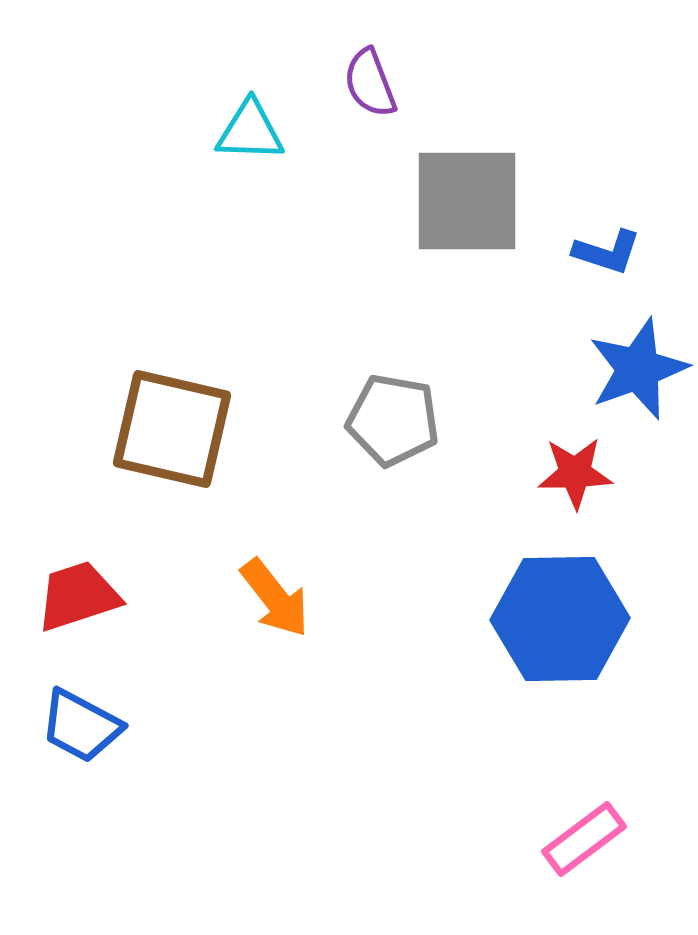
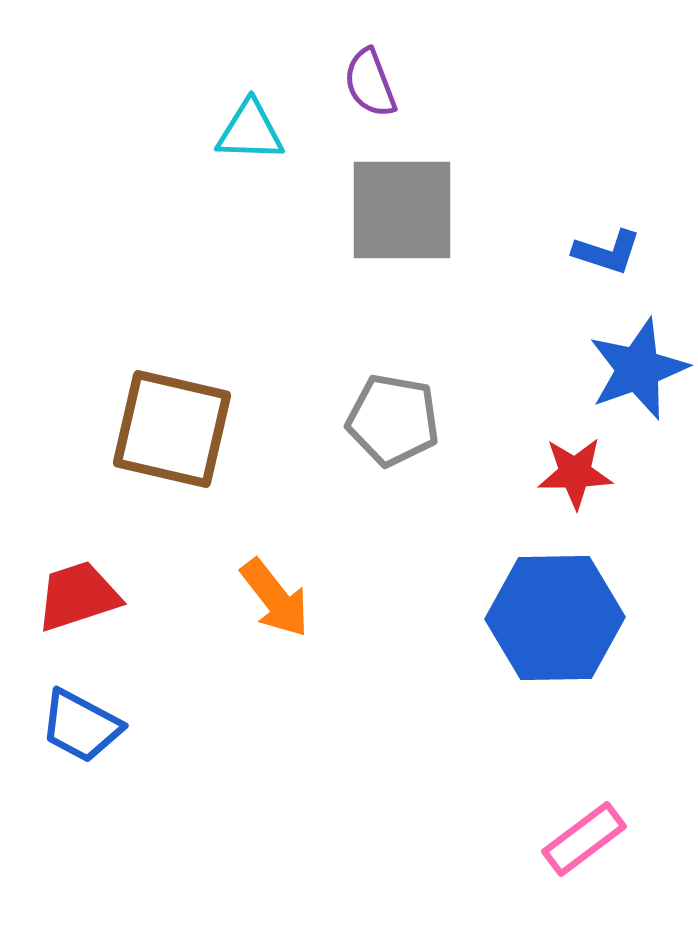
gray square: moved 65 px left, 9 px down
blue hexagon: moved 5 px left, 1 px up
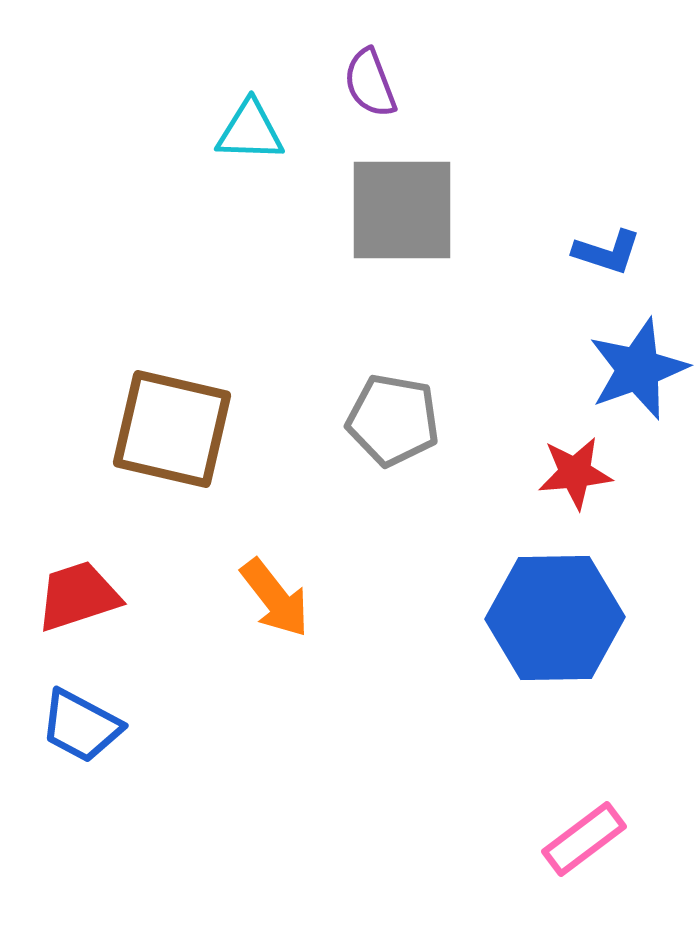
red star: rotated 4 degrees counterclockwise
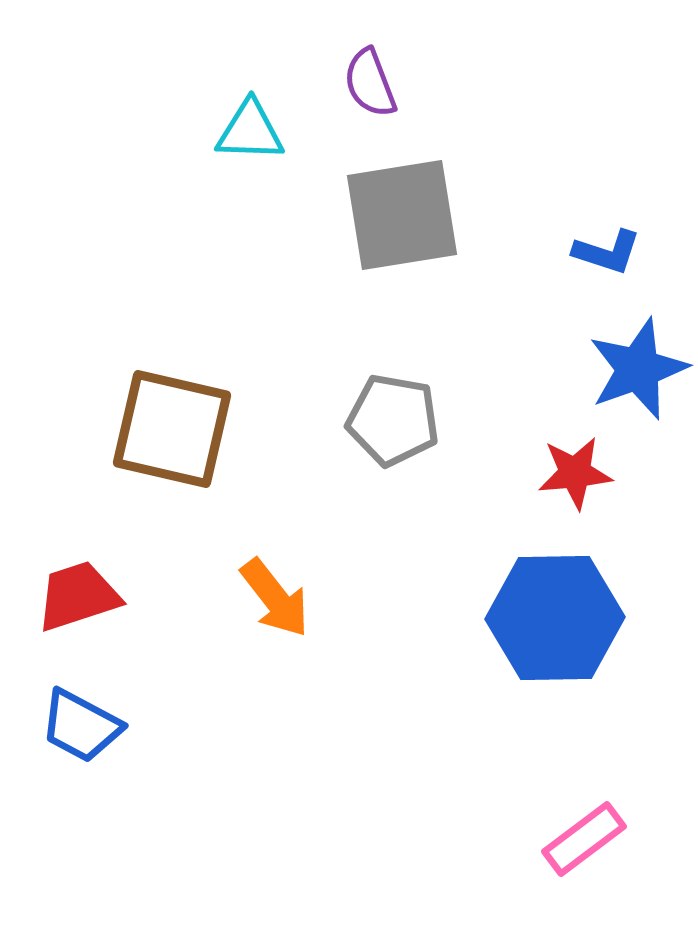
gray square: moved 5 px down; rotated 9 degrees counterclockwise
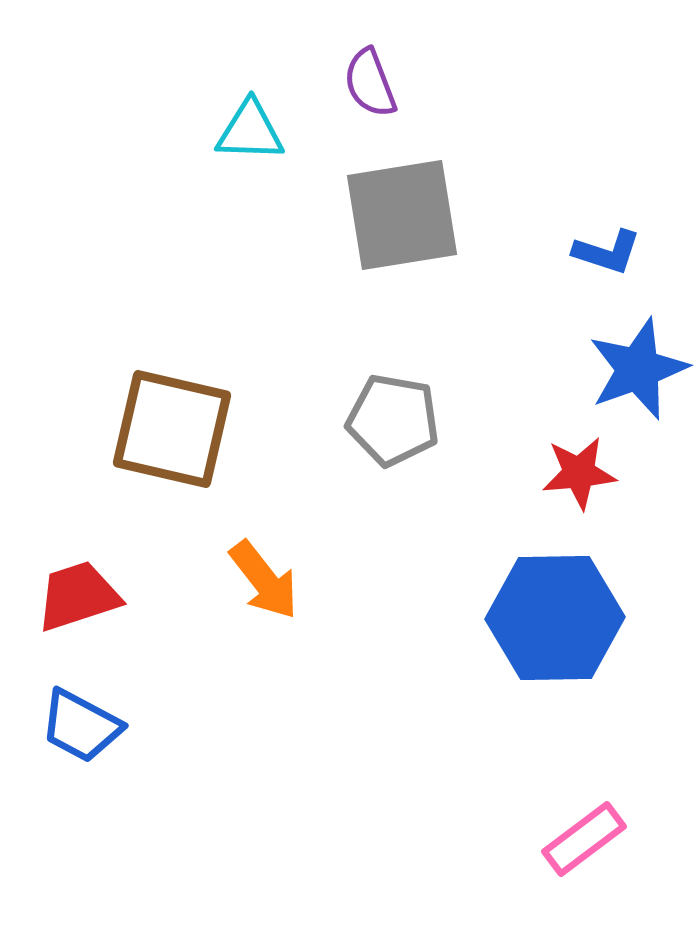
red star: moved 4 px right
orange arrow: moved 11 px left, 18 px up
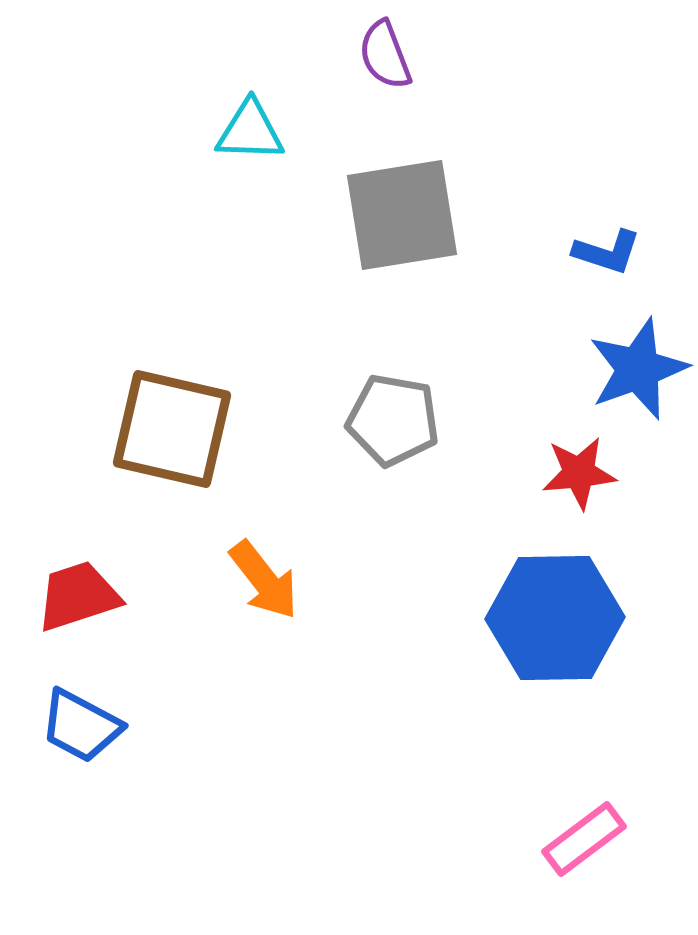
purple semicircle: moved 15 px right, 28 px up
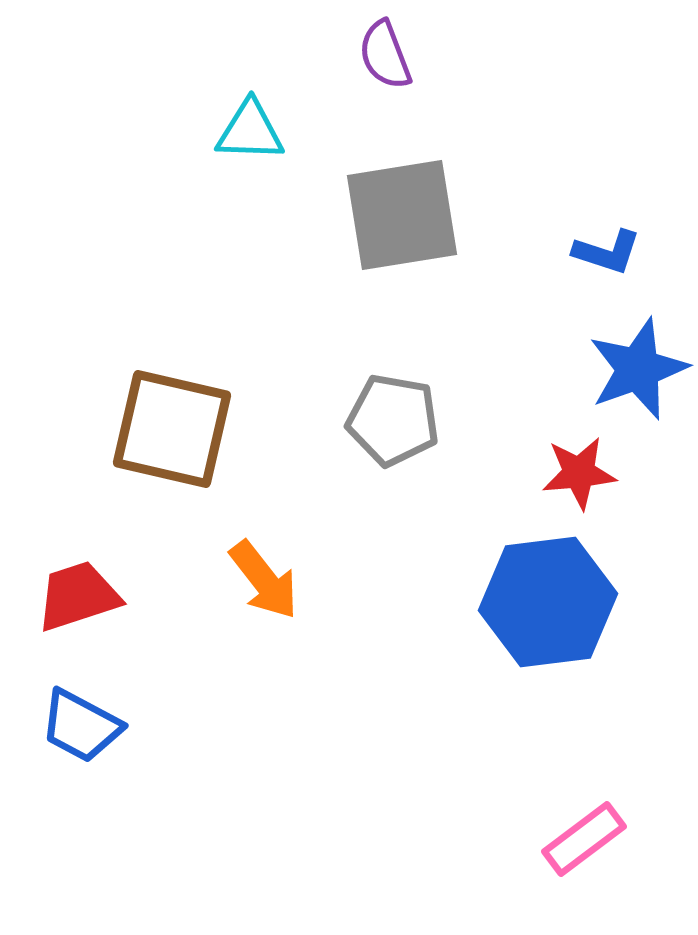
blue hexagon: moved 7 px left, 16 px up; rotated 6 degrees counterclockwise
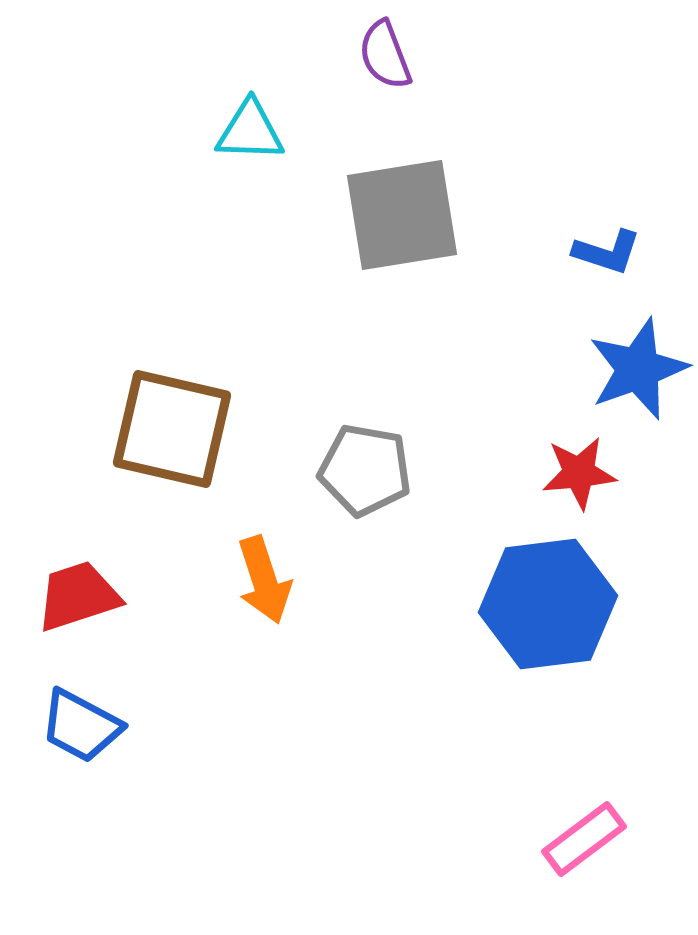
gray pentagon: moved 28 px left, 50 px down
orange arrow: rotated 20 degrees clockwise
blue hexagon: moved 2 px down
